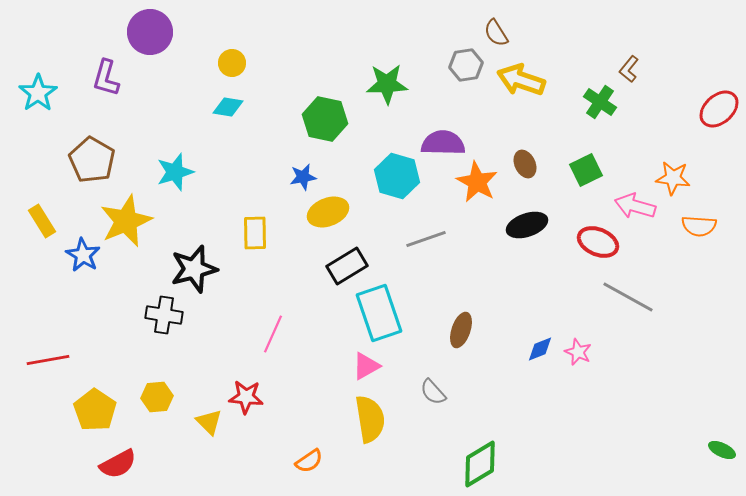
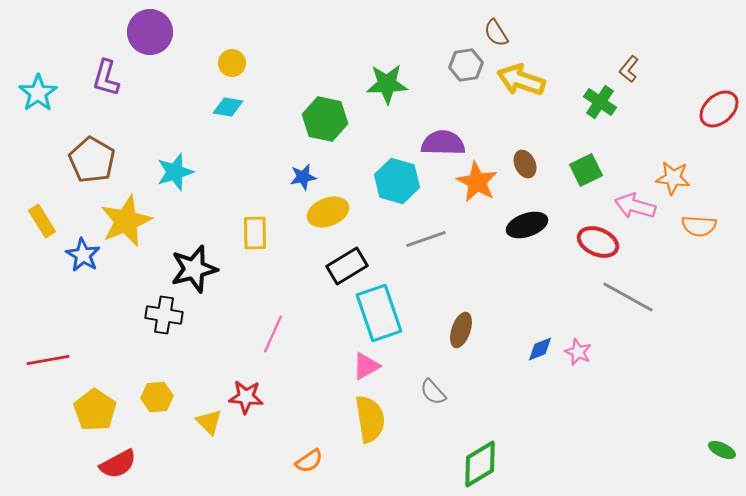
cyan hexagon at (397, 176): moved 5 px down
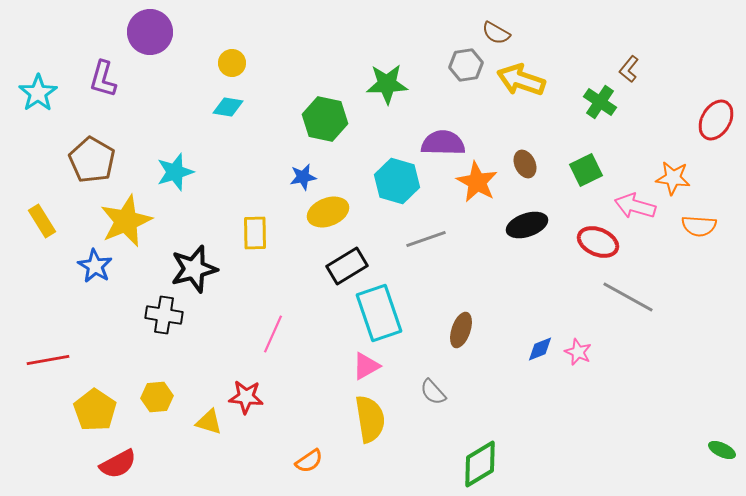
brown semicircle at (496, 33): rotated 28 degrees counterclockwise
purple L-shape at (106, 78): moved 3 px left, 1 px down
red ellipse at (719, 109): moved 3 px left, 11 px down; rotated 18 degrees counterclockwise
blue star at (83, 255): moved 12 px right, 11 px down
yellow triangle at (209, 422): rotated 28 degrees counterclockwise
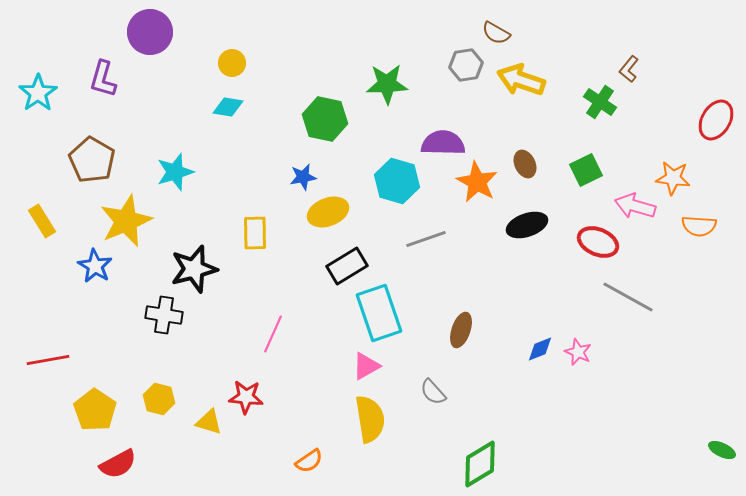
yellow hexagon at (157, 397): moved 2 px right, 2 px down; rotated 20 degrees clockwise
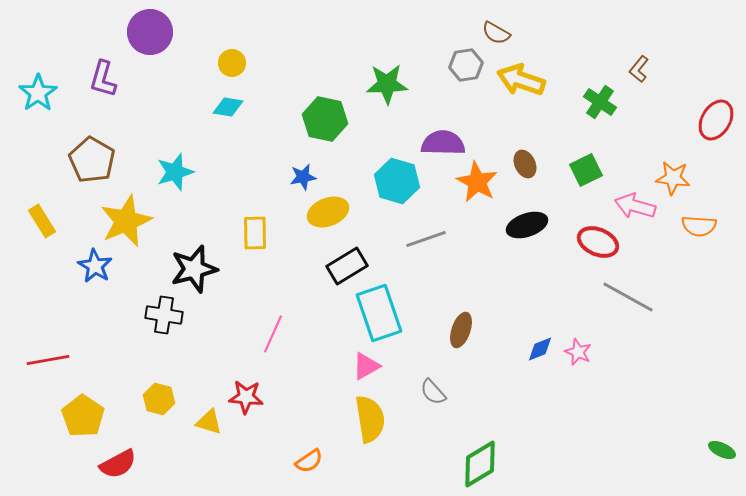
brown L-shape at (629, 69): moved 10 px right
yellow pentagon at (95, 410): moved 12 px left, 6 px down
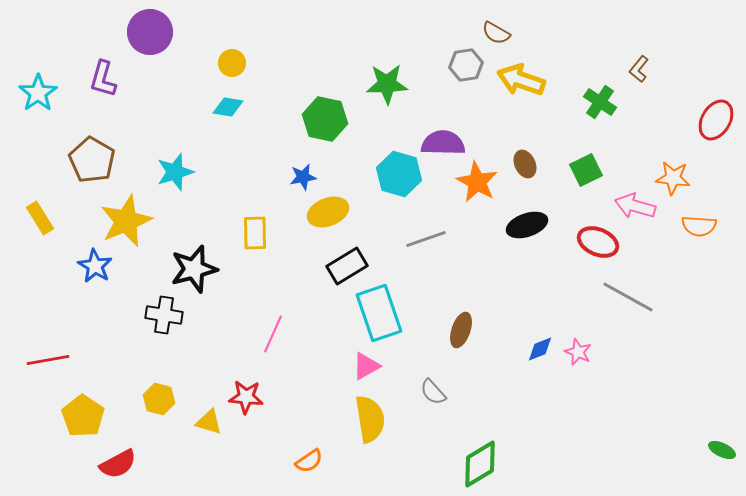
cyan hexagon at (397, 181): moved 2 px right, 7 px up
yellow rectangle at (42, 221): moved 2 px left, 3 px up
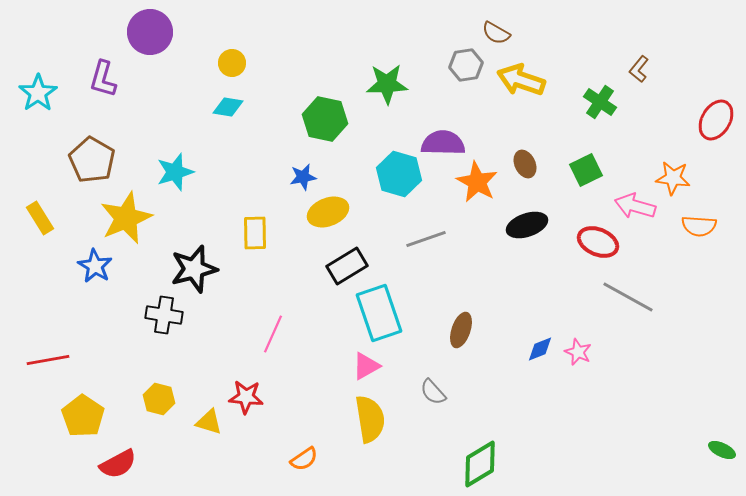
yellow star at (126, 221): moved 3 px up
orange semicircle at (309, 461): moved 5 px left, 2 px up
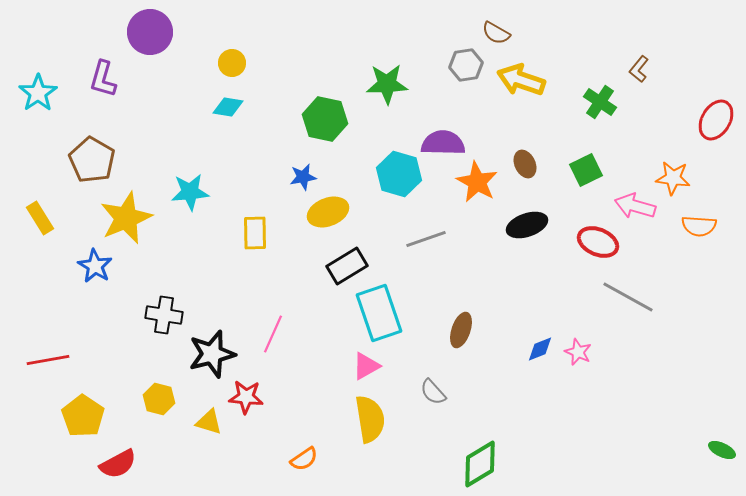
cyan star at (175, 172): moved 15 px right, 20 px down; rotated 12 degrees clockwise
black star at (194, 269): moved 18 px right, 85 px down
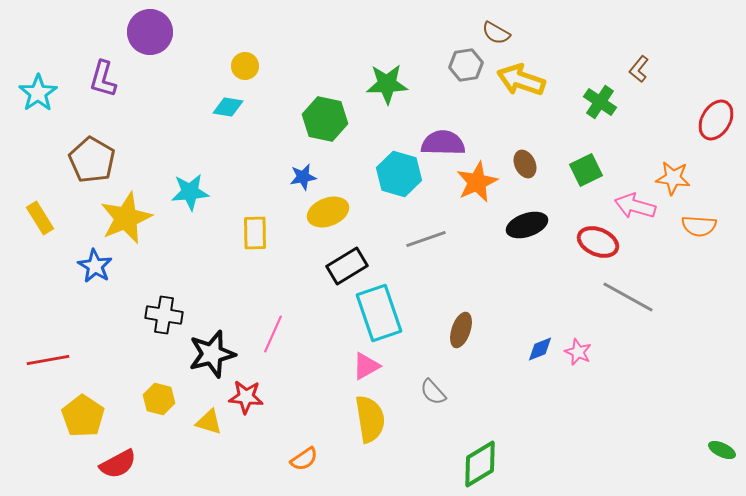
yellow circle at (232, 63): moved 13 px right, 3 px down
orange star at (477, 182): rotated 18 degrees clockwise
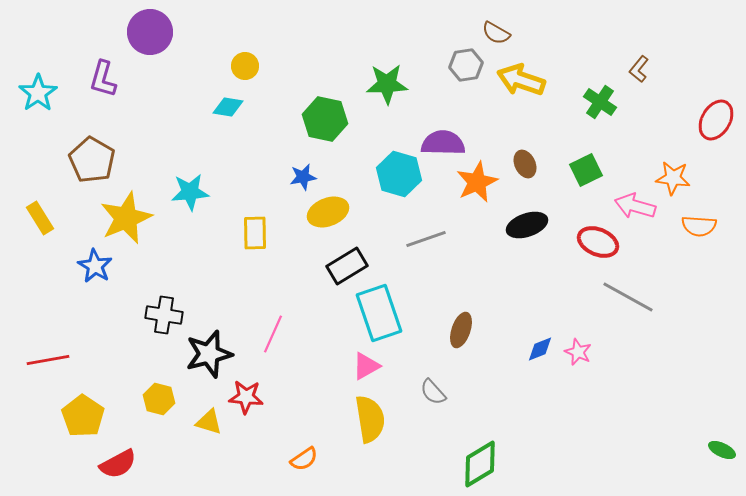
black star at (212, 354): moved 3 px left
